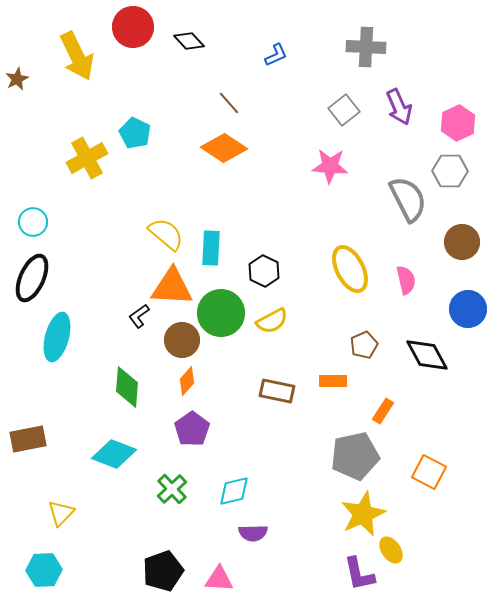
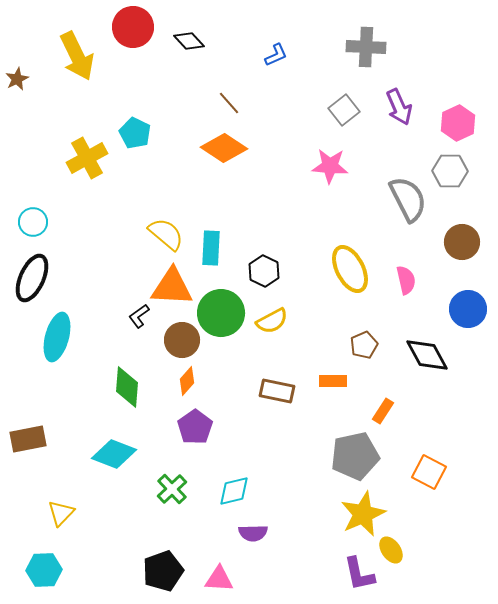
purple pentagon at (192, 429): moved 3 px right, 2 px up
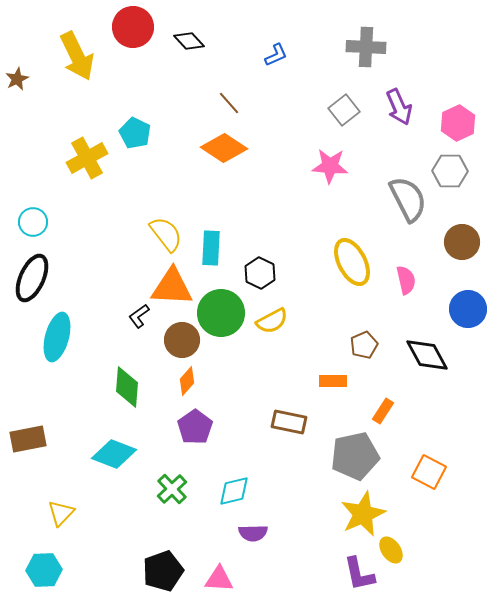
yellow semicircle at (166, 234): rotated 12 degrees clockwise
yellow ellipse at (350, 269): moved 2 px right, 7 px up
black hexagon at (264, 271): moved 4 px left, 2 px down
brown rectangle at (277, 391): moved 12 px right, 31 px down
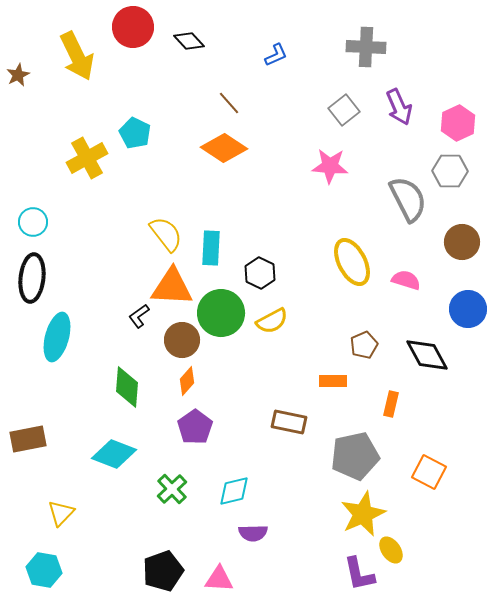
brown star at (17, 79): moved 1 px right, 4 px up
black ellipse at (32, 278): rotated 18 degrees counterclockwise
pink semicircle at (406, 280): rotated 60 degrees counterclockwise
orange rectangle at (383, 411): moved 8 px right, 7 px up; rotated 20 degrees counterclockwise
cyan hexagon at (44, 570): rotated 12 degrees clockwise
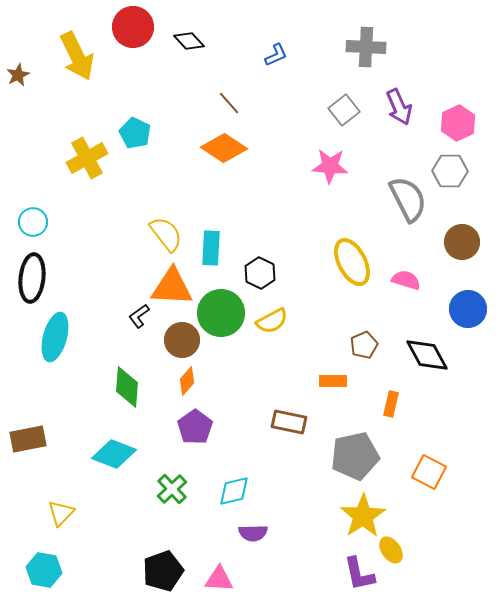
cyan ellipse at (57, 337): moved 2 px left
yellow star at (363, 514): moved 2 px down; rotated 9 degrees counterclockwise
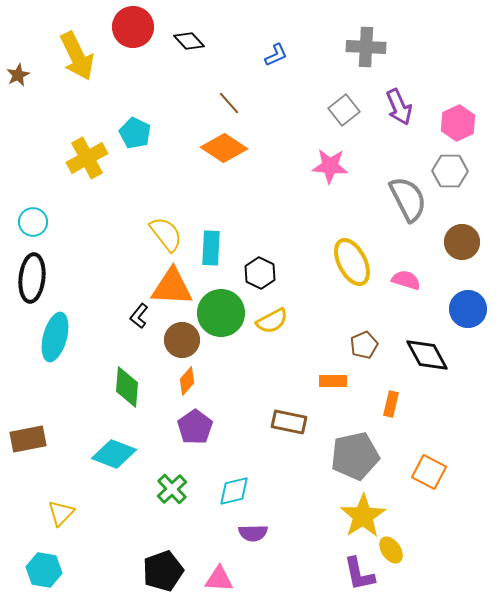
black L-shape at (139, 316): rotated 15 degrees counterclockwise
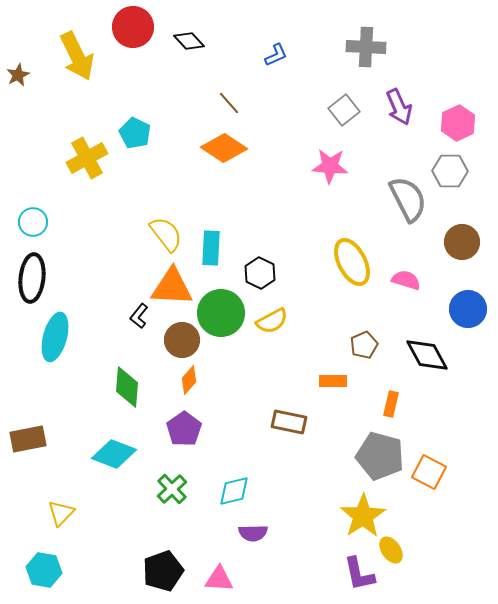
orange diamond at (187, 381): moved 2 px right, 1 px up
purple pentagon at (195, 427): moved 11 px left, 2 px down
gray pentagon at (355, 456): moved 25 px right; rotated 27 degrees clockwise
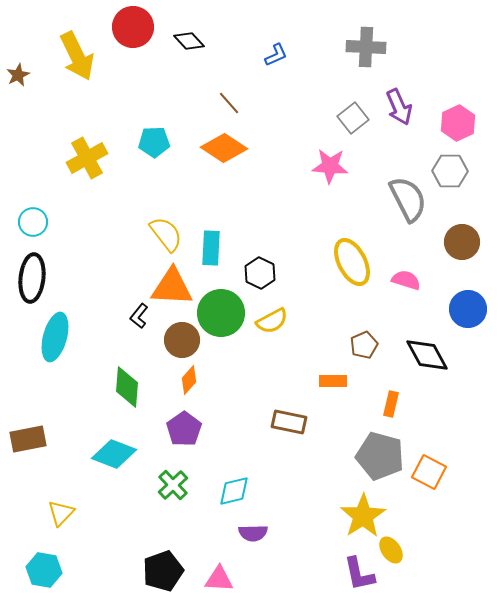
gray square at (344, 110): moved 9 px right, 8 px down
cyan pentagon at (135, 133): moved 19 px right, 9 px down; rotated 28 degrees counterclockwise
green cross at (172, 489): moved 1 px right, 4 px up
